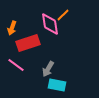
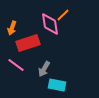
gray arrow: moved 4 px left
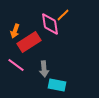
orange arrow: moved 3 px right, 3 px down
red rectangle: moved 1 px right, 1 px up; rotated 15 degrees counterclockwise
gray arrow: rotated 35 degrees counterclockwise
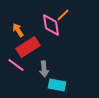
pink diamond: moved 1 px right, 1 px down
orange arrow: moved 3 px right, 1 px up; rotated 128 degrees clockwise
red rectangle: moved 1 px left, 5 px down
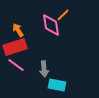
red rectangle: moved 13 px left; rotated 15 degrees clockwise
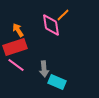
cyan rectangle: moved 3 px up; rotated 12 degrees clockwise
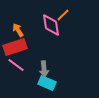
cyan rectangle: moved 10 px left, 1 px down
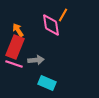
orange line: rotated 16 degrees counterclockwise
red rectangle: rotated 50 degrees counterclockwise
pink line: moved 2 px left, 1 px up; rotated 18 degrees counterclockwise
gray arrow: moved 8 px left, 9 px up; rotated 91 degrees counterclockwise
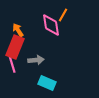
pink line: moved 2 px left; rotated 54 degrees clockwise
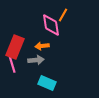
orange arrow: moved 24 px right, 16 px down; rotated 64 degrees counterclockwise
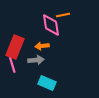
orange line: rotated 48 degrees clockwise
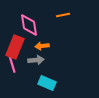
pink diamond: moved 22 px left
